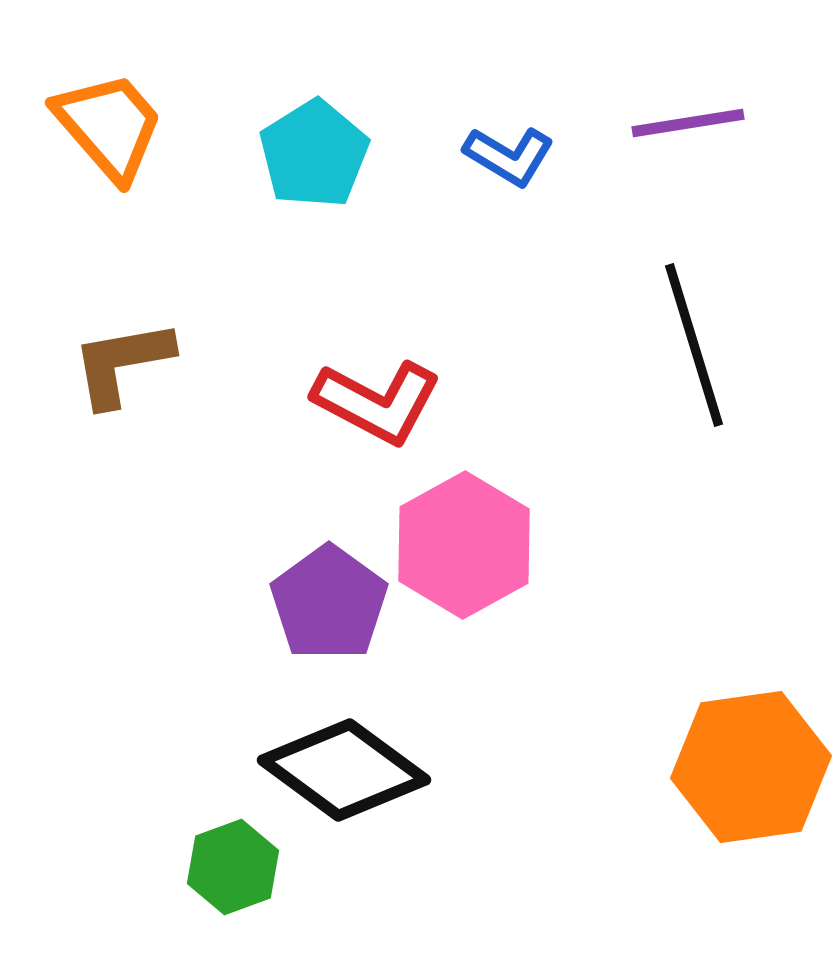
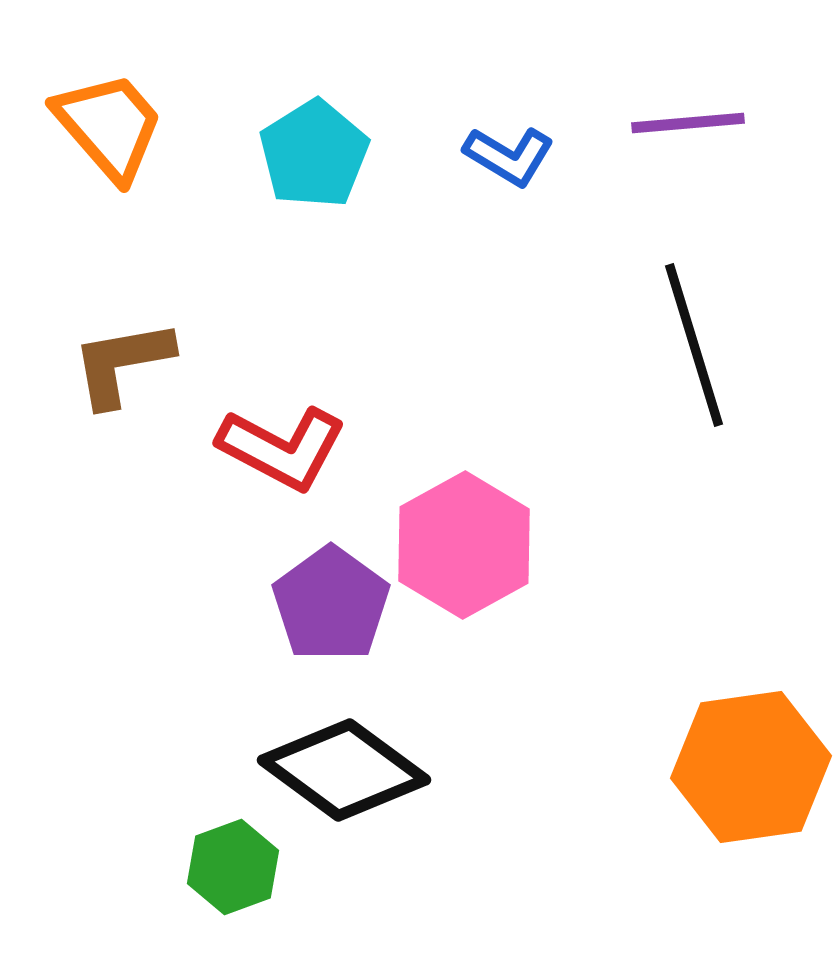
purple line: rotated 4 degrees clockwise
red L-shape: moved 95 px left, 46 px down
purple pentagon: moved 2 px right, 1 px down
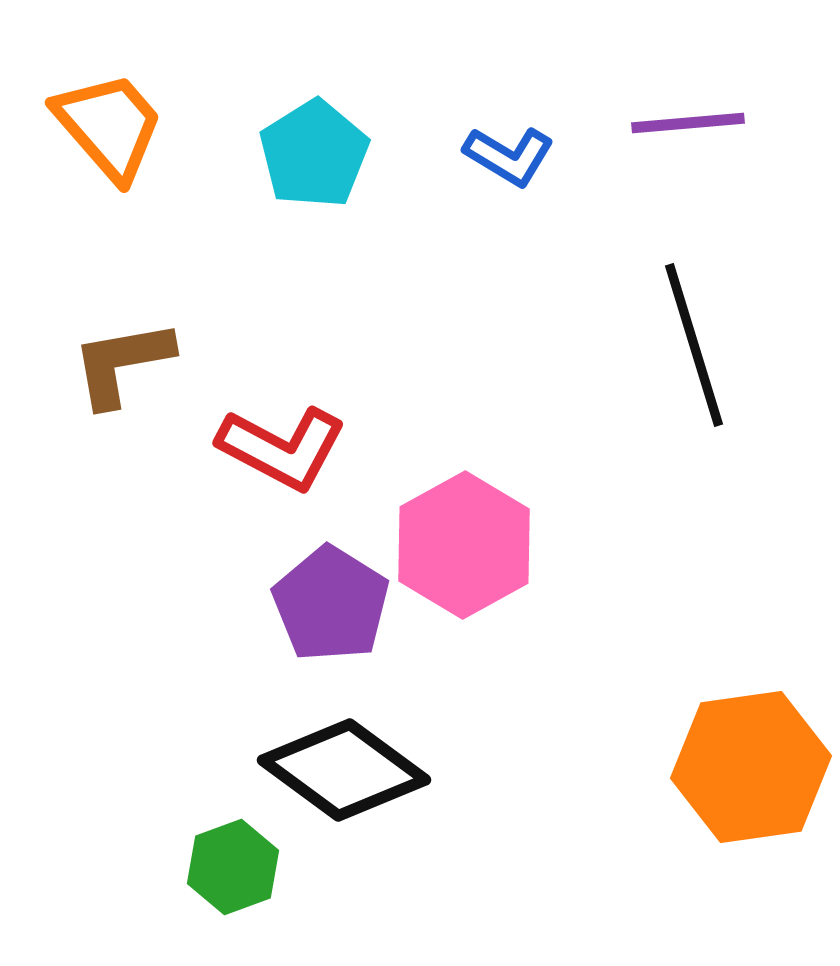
purple pentagon: rotated 4 degrees counterclockwise
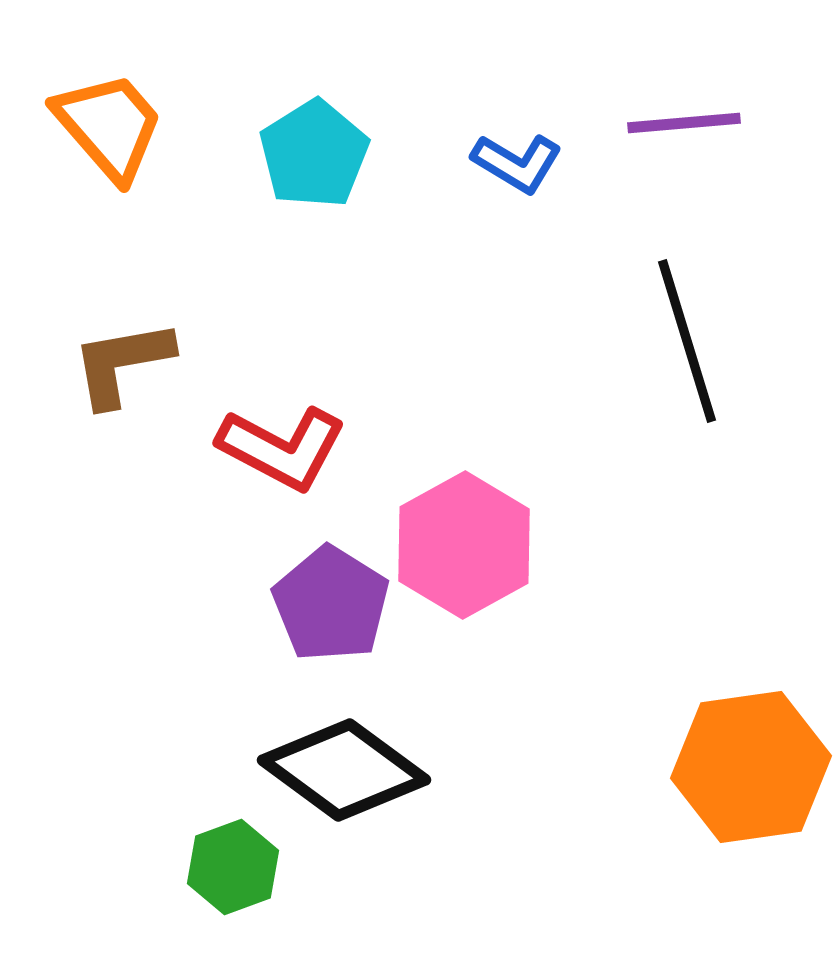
purple line: moved 4 px left
blue L-shape: moved 8 px right, 7 px down
black line: moved 7 px left, 4 px up
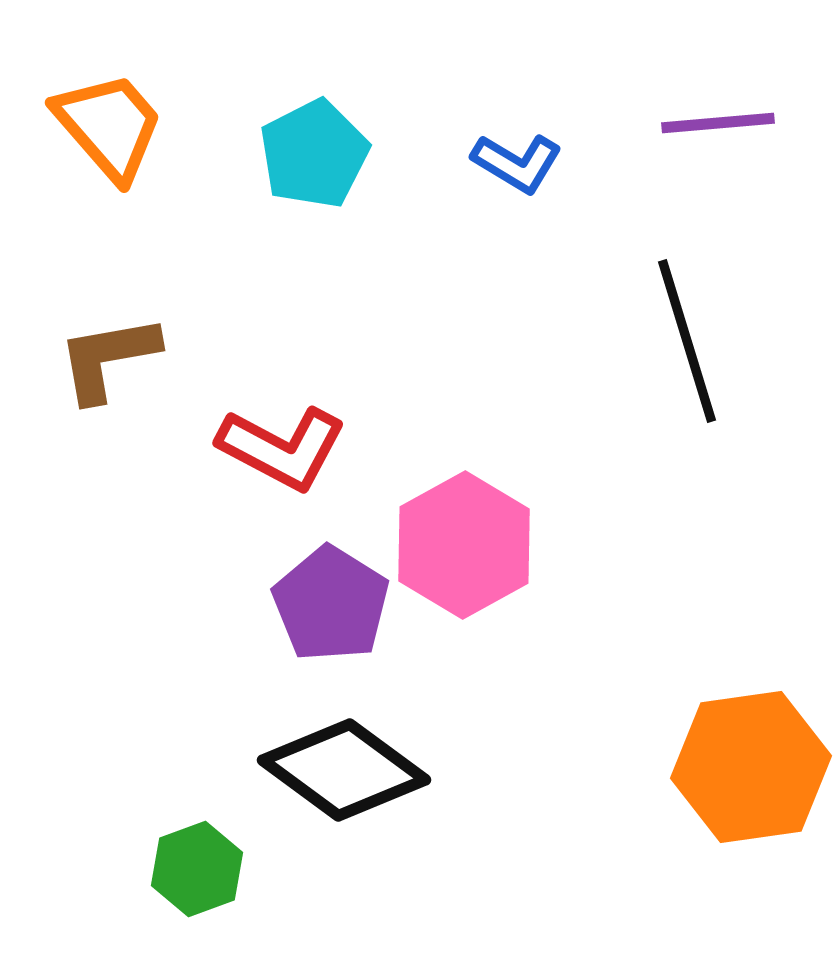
purple line: moved 34 px right
cyan pentagon: rotated 5 degrees clockwise
brown L-shape: moved 14 px left, 5 px up
green hexagon: moved 36 px left, 2 px down
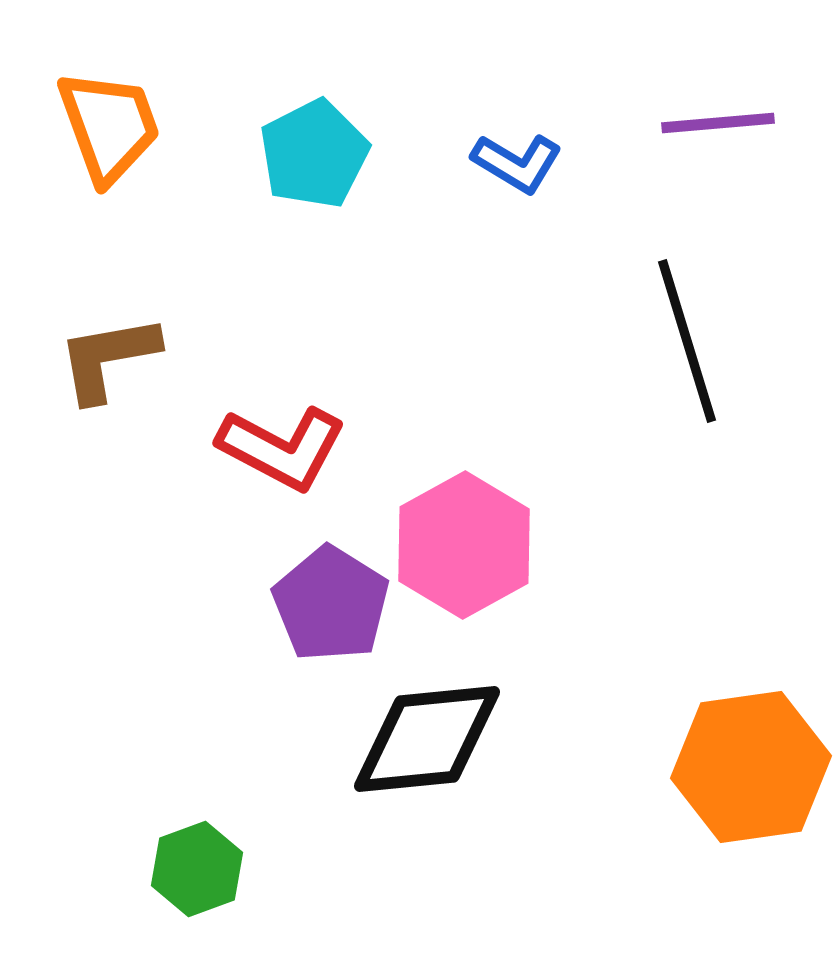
orange trapezoid: rotated 21 degrees clockwise
black diamond: moved 83 px right, 31 px up; rotated 42 degrees counterclockwise
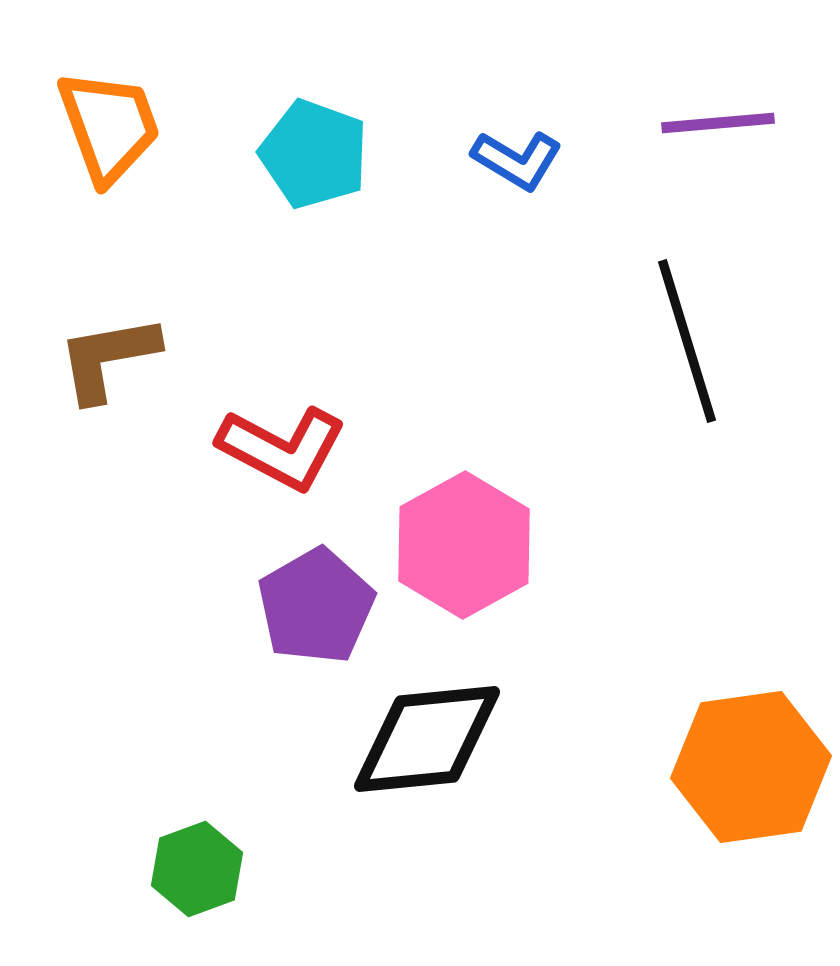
cyan pentagon: rotated 25 degrees counterclockwise
blue L-shape: moved 3 px up
purple pentagon: moved 15 px left, 2 px down; rotated 10 degrees clockwise
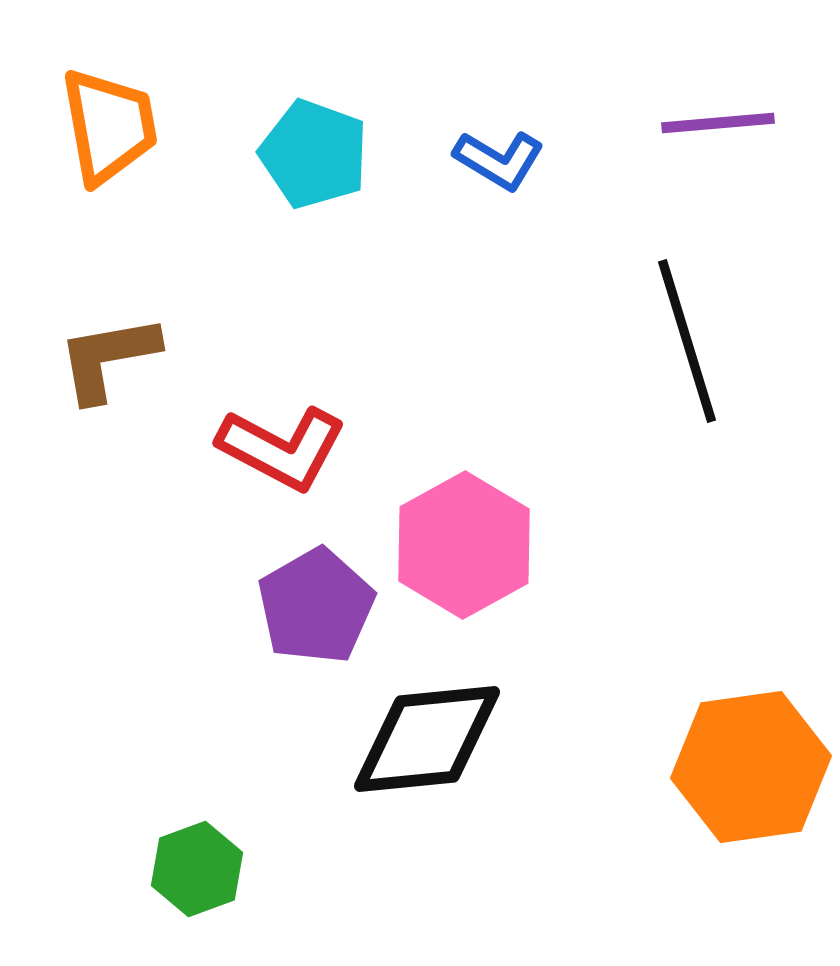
orange trapezoid: rotated 10 degrees clockwise
blue L-shape: moved 18 px left
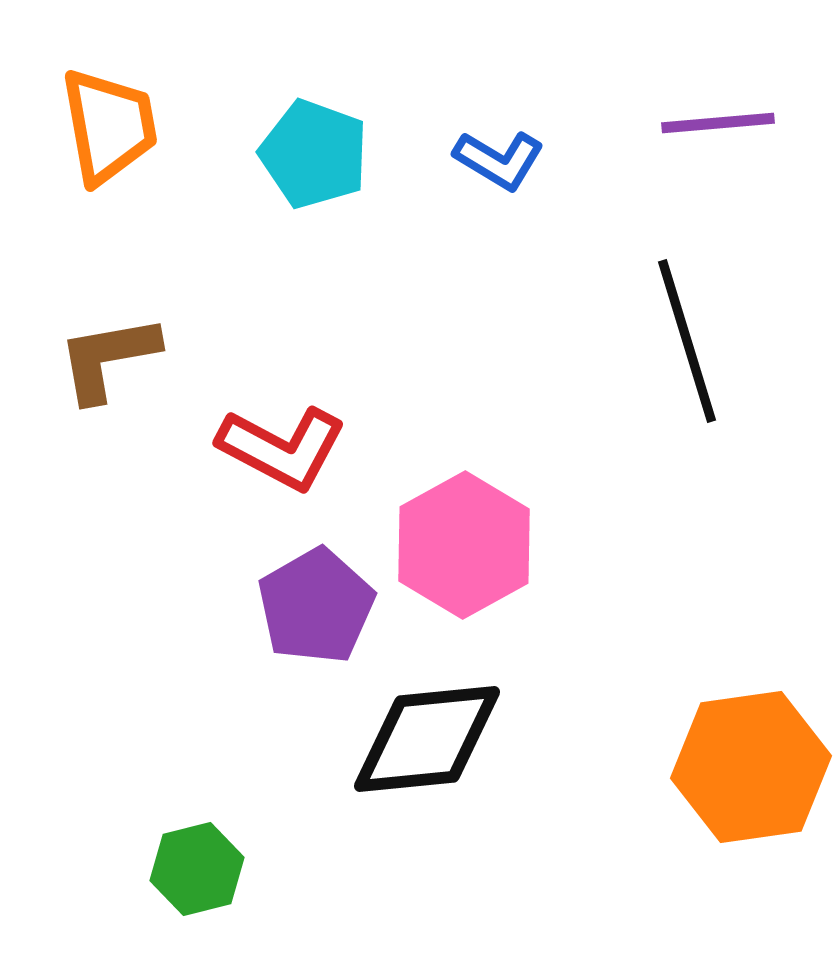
green hexagon: rotated 6 degrees clockwise
